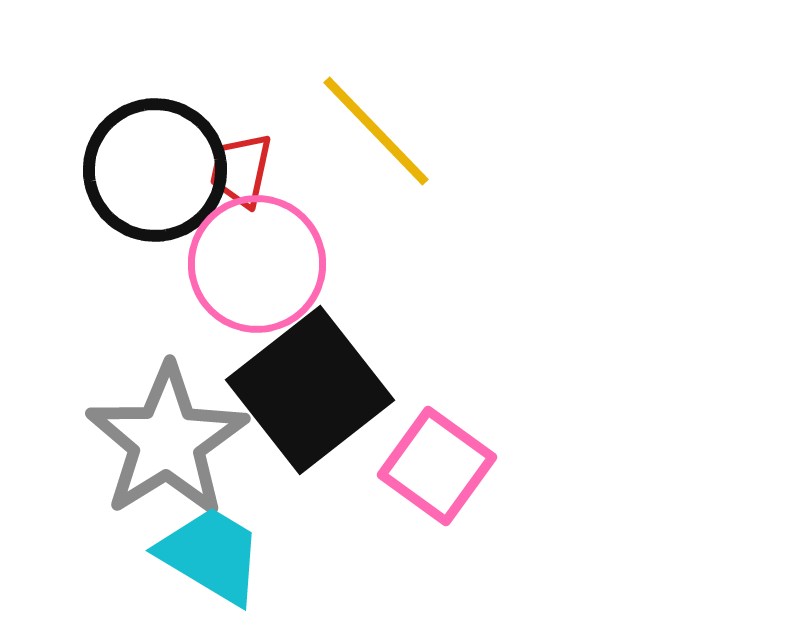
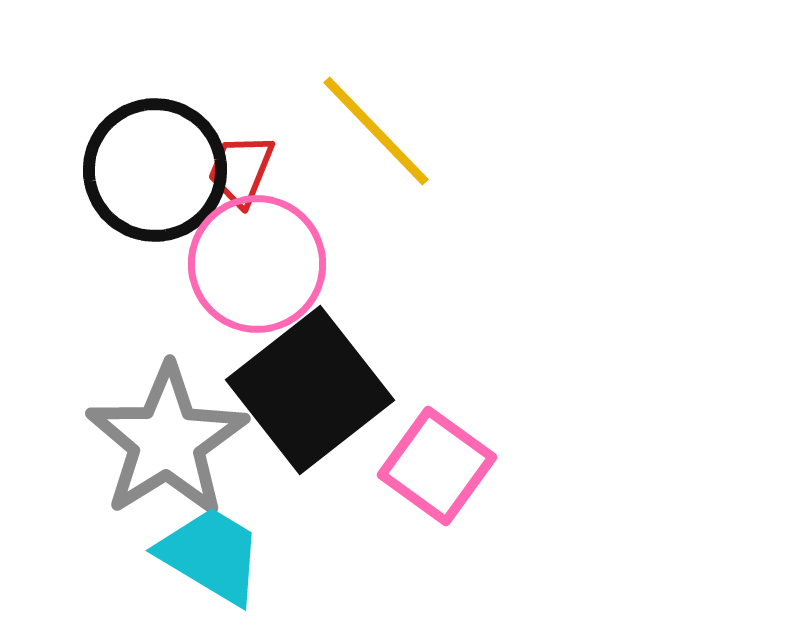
red trapezoid: rotated 10 degrees clockwise
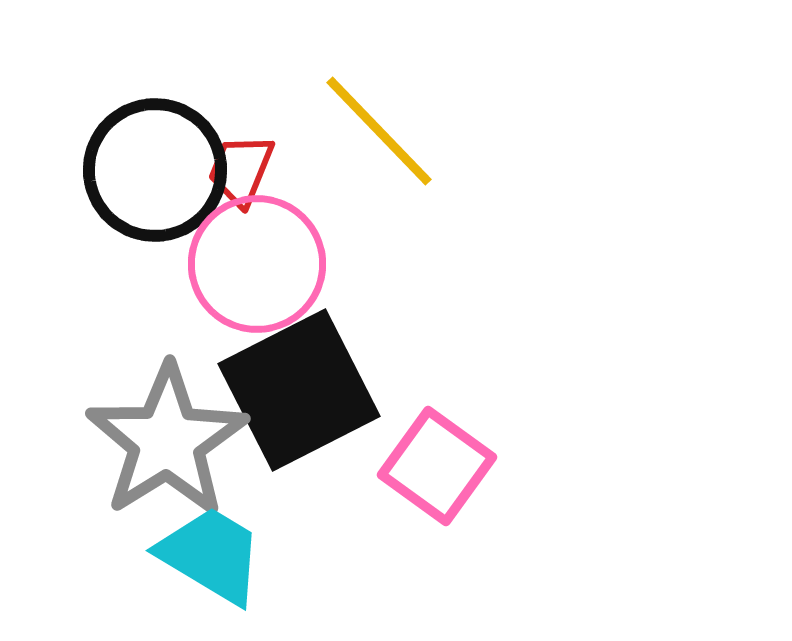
yellow line: moved 3 px right
black square: moved 11 px left; rotated 11 degrees clockwise
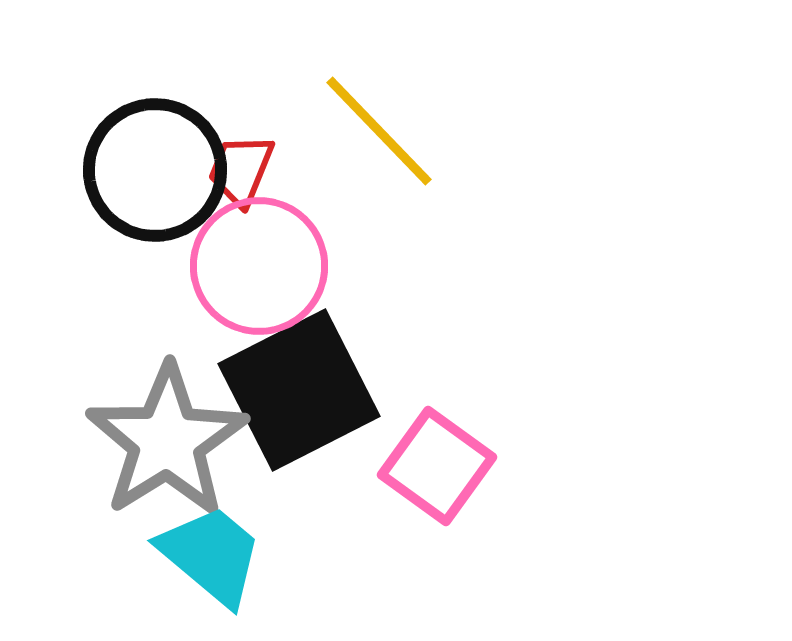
pink circle: moved 2 px right, 2 px down
cyan trapezoid: rotated 9 degrees clockwise
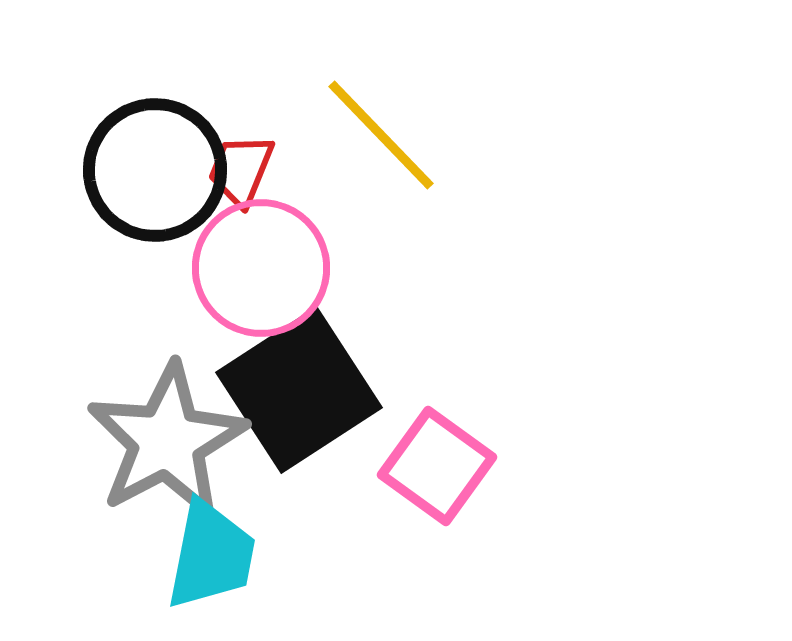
yellow line: moved 2 px right, 4 px down
pink circle: moved 2 px right, 2 px down
black square: rotated 6 degrees counterclockwise
gray star: rotated 4 degrees clockwise
cyan trapezoid: rotated 61 degrees clockwise
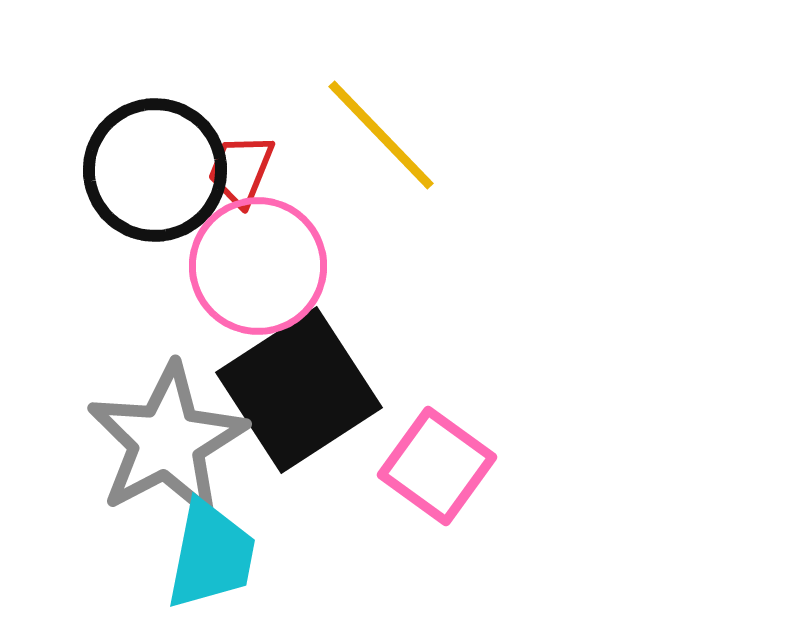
pink circle: moved 3 px left, 2 px up
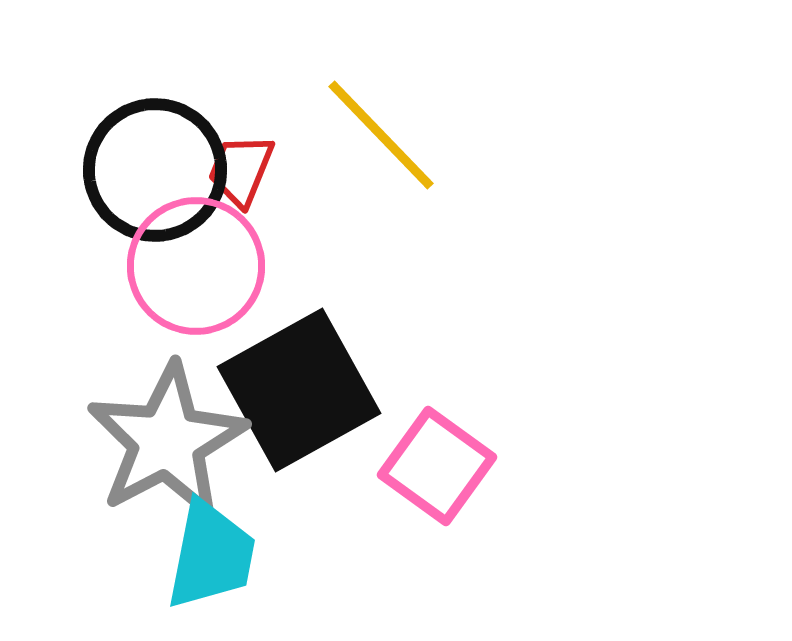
pink circle: moved 62 px left
black square: rotated 4 degrees clockwise
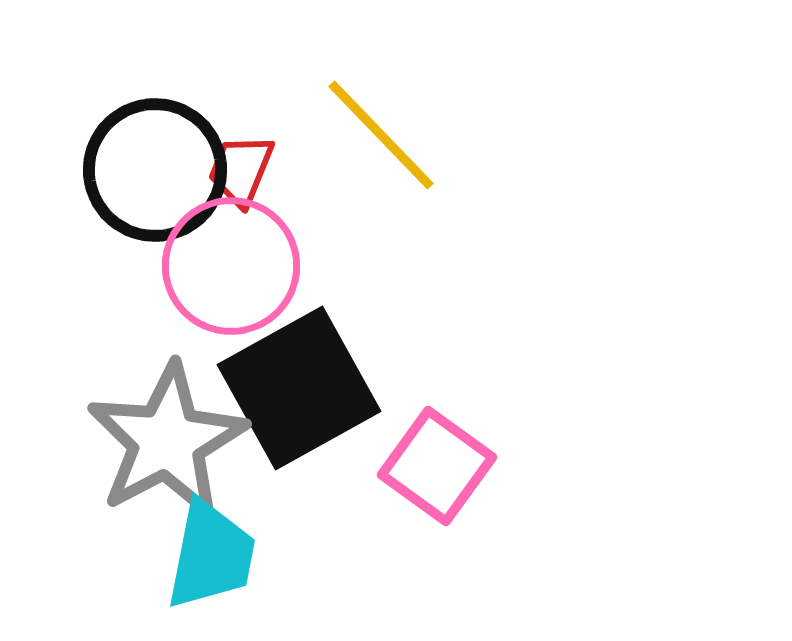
pink circle: moved 35 px right
black square: moved 2 px up
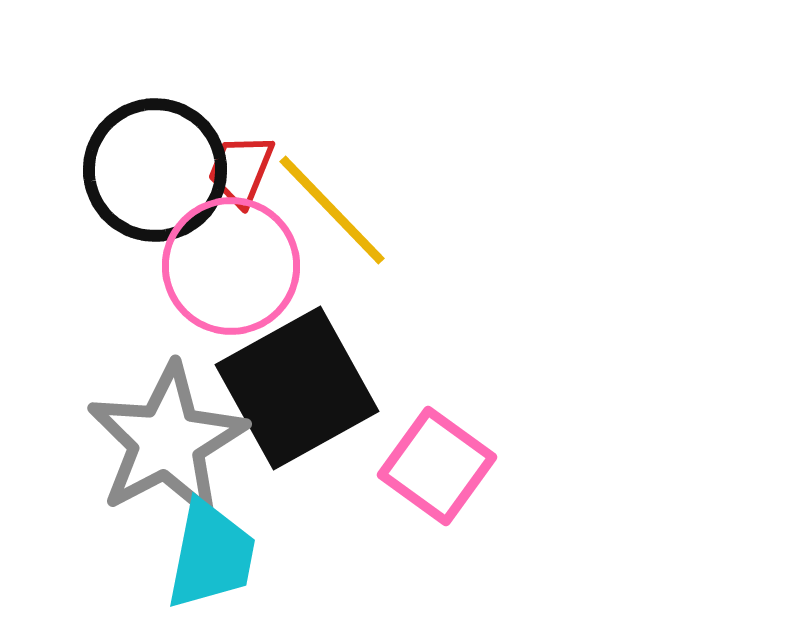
yellow line: moved 49 px left, 75 px down
black square: moved 2 px left
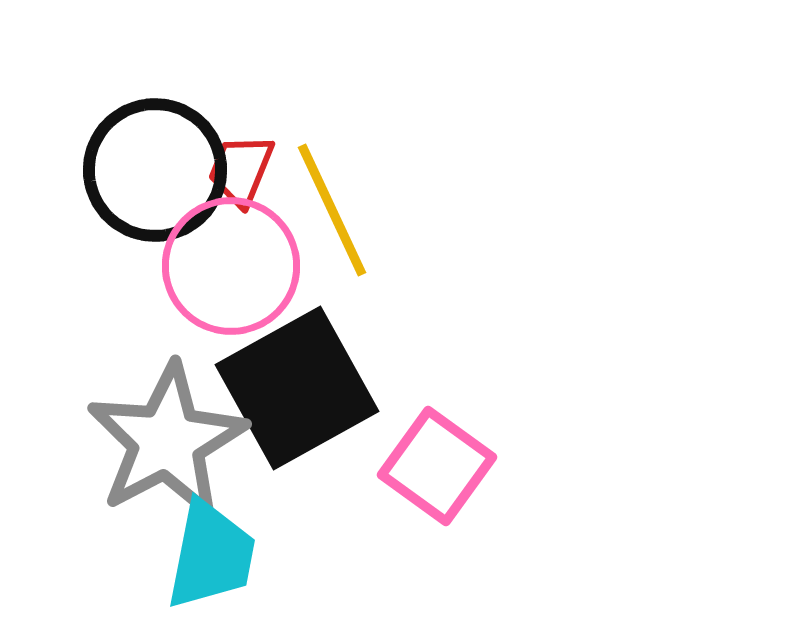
yellow line: rotated 19 degrees clockwise
